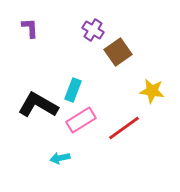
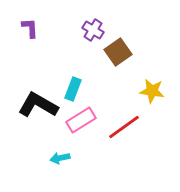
cyan rectangle: moved 1 px up
red line: moved 1 px up
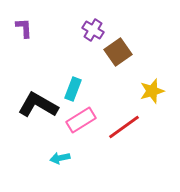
purple L-shape: moved 6 px left
yellow star: rotated 25 degrees counterclockwise
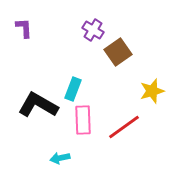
pink rectangle: moved 2 px right; rotated 60 degrees counterclockwise
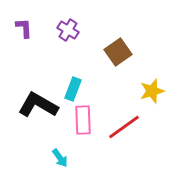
purple cross: moved 25 px left
cyan arrow: rotated 114 degrees counterclockwise
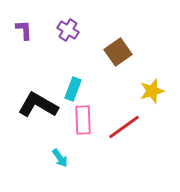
purple L-shape: moved 2 px down
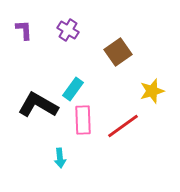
cyan rectangle: rotated 15 degrees clockwise
red line: moved 1 px left, 1 px up
cyan arrow: rotated 30 degrees clockwise
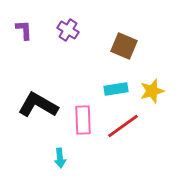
brown square: moved 6 px right, 6 px up; rotated 32 degrees counterclockwise
cyan rectangle: moved 43 px right; rotated 45 degrees clockwise
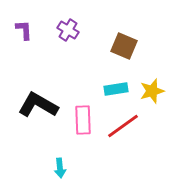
cyan arrow: moved 10 px down
